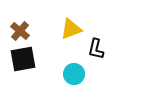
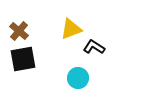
brown cross: moved 1 px left
black L-shape: moved 2 px left, 2 px up; rotated 110 degrees clockwise
cyan circle: moved 4 px right, 4 px down
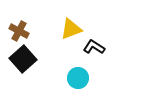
brown cross: rotated 12 degrees counterclockwise
black square: rotated 32 degrees counterclockwise
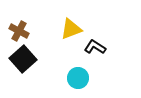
black L-shape: moved 1 px right
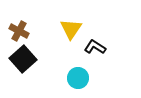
yellow triangle: rotated 35 degrees counterclockwise
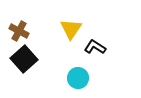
black square: moved 1 px right
